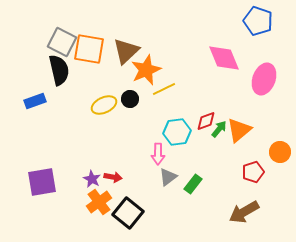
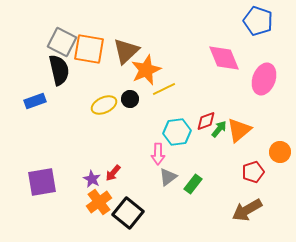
red arrow: moved 4 px up; rotated 120 degrees clockwise
brown arrow: moved 3 px right, 2 px up
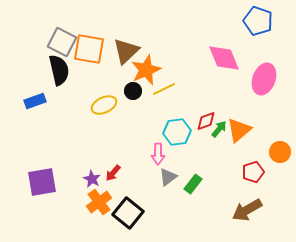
black circle: moved 3 px right, 8 px up
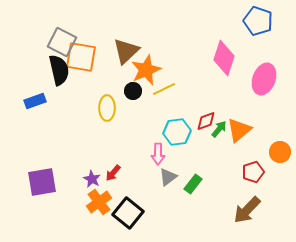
orange square: moved 8 px left, 8 px down
pink diamond: rotated 40 degrees clockwise
yellow ellipse: moved 3 px right, 3 px down; rotated 65 degrees counterclockwise
brown arrow: rotated 16 degrees counterclockwise
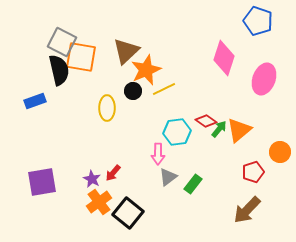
red diamond: rotated 55 degrees clockwise
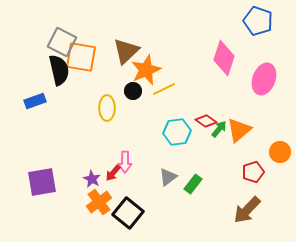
pink arrow: moved 33 px left, 8 px down
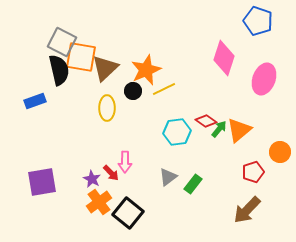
brown triangle: moved 21 px left, 17 px down
red arrow: moved 2 px left; rotated 84 degrees counterclockwise
